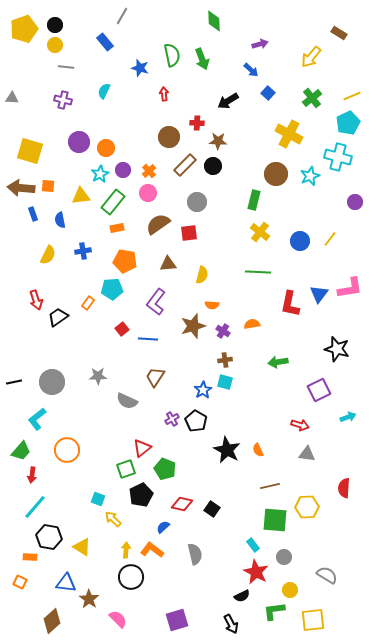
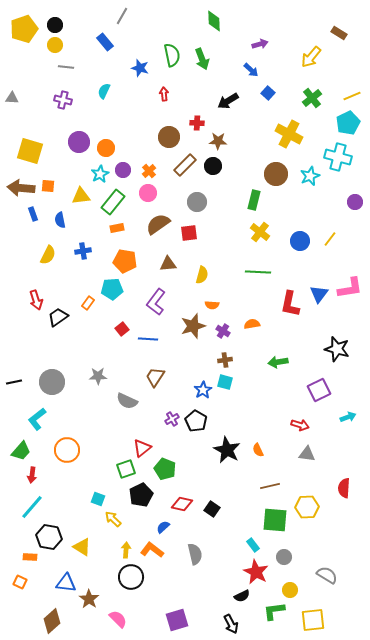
cyan line at (35, 507): moved 3 px left
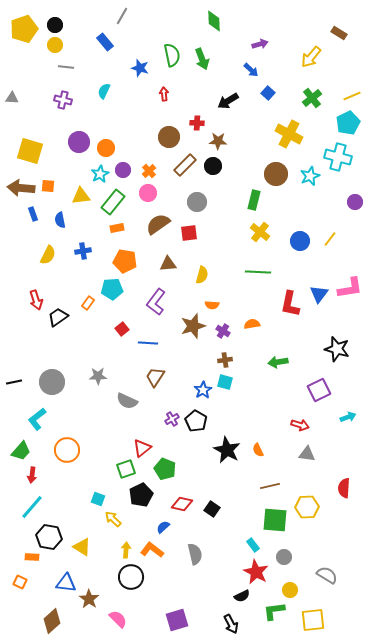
blue line at (148, 339): moved 4 px down
orange rectangle at (30, 557): moved 2 px right
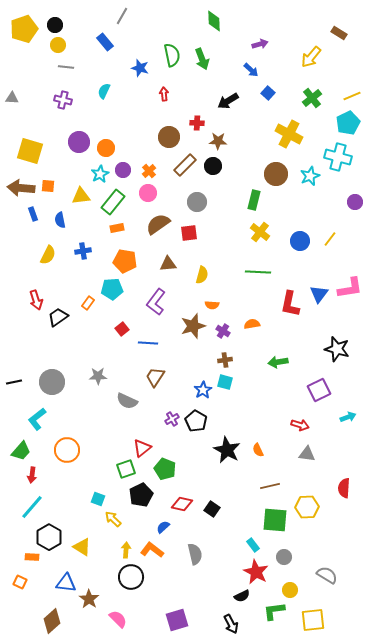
yellow circle at (55, 45): moved 3 px right
black hexagon at (49, 537): rotated 20 degrees clockwise
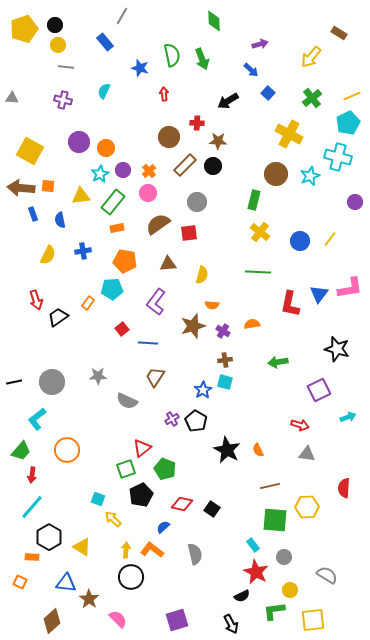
yellow square at (30, 151): rotated 12 degrees clockwise
